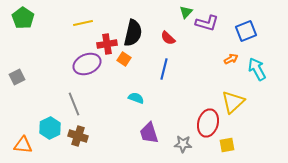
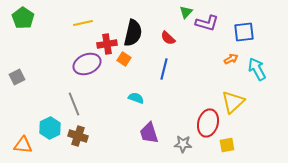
blue square: moved 2 px left, 1 px down; rotated 15 degrees clockwise
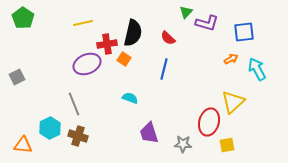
cyan semicircle: moved 6 px left
red ellipse: moved 1 px right, 1 px up
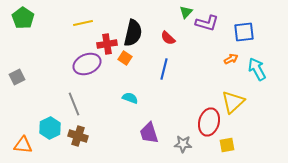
orange square: moved 1 px right, 1 px up
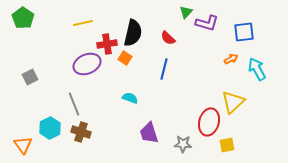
gray square: moved 13 px right
brown cross: moved 3 px right, 4 px up
orange triangle: rotated 48 degrees clockwise
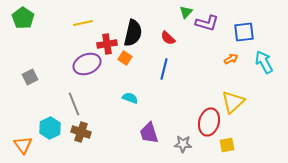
cyan arrow: moved 7 px right, 7 px up
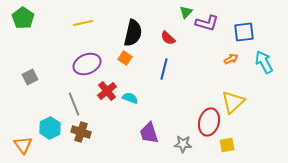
red cross: moved 47 px down; rotated 30 degrees counterclockwise
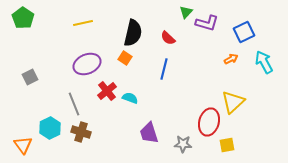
blue square: rotated 20 degrees counterclockwise
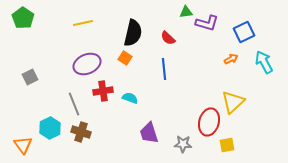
green triangle: rotated 40 degrees clockwise
blue line: rotated 20 degrees counterclockwise
red cross: moved 4 px left; rotated 30 degrees clockwise
